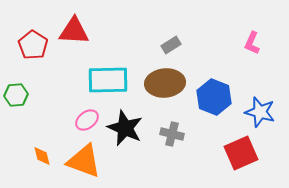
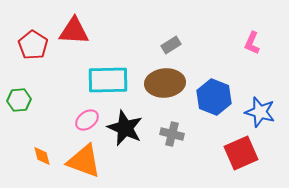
green hexagon: moved 3 px right, 5 px down
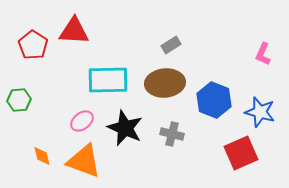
pink L-shape: moved 11 px right, 11 px down
blue hexagon: moved 3 px down
pink ellipse: moved 5 px left, 1 px down
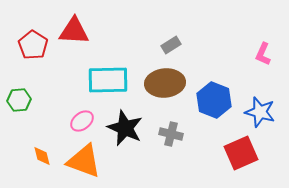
gray cross: moved 1 px left
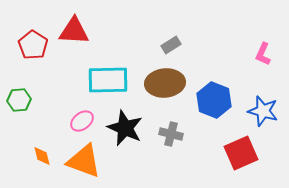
blue star: moved 3 px right, 1 px up
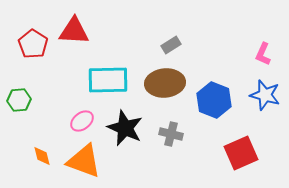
red pentagon: moved 1 px up
blue star: moved 2 px right, 16 px up
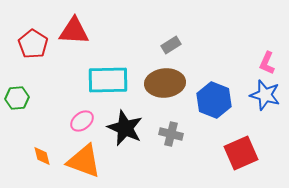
pink L-shape: moved 4 px right, 9 px down
green hexagon: moved 2 px left, 2 px up
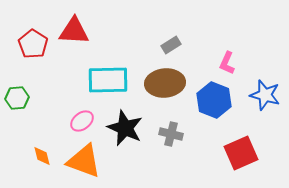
pink L-shape: moved 40 px left
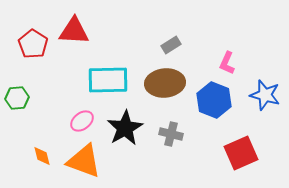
black star: rotated 18 degrees clockwise
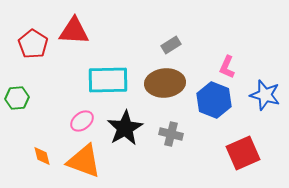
pink L-shape: moved 4 px down
red square: moved 2 px right
